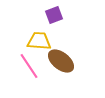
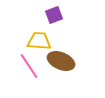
brown ellipse: rotated 16 degrees counterclockwise
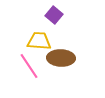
purple square: rotated 30 degrees counterclockwise
brown ellipse: moved 3 px up; rotated 20 degrees counterclockwise
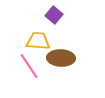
yellow trapezoid: moved 1 px left
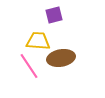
purple square: rotated 36 degrees clockwise
brown ellipse: rotated 12 degrees counterclockwise
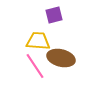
brown ellipse: rotated 24 degrees clockwise
pink line: moved 6 px right
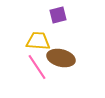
purple square: moved 4 px right
pink line: moved 2 px right, 1 px down
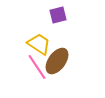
yellow trapezoid: moved 1 px right, 3 px down; rotated 30 degrees clockwise
brown ellipse: moved 4 px left, 3 px down; rotated 68 degrees counterclockwise
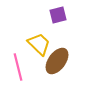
yellow trapezoid: rotated 10 degrees clockwise
pink line: moved 19 px left; rotated 20 degrees clockwise
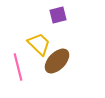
brown ellipse: rotated 8 degrees clockwise
